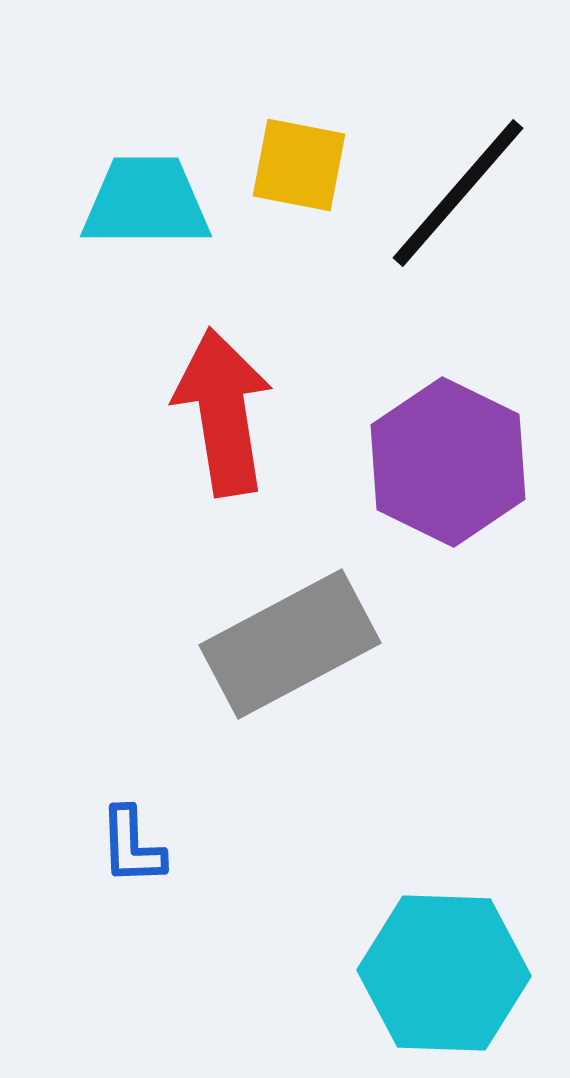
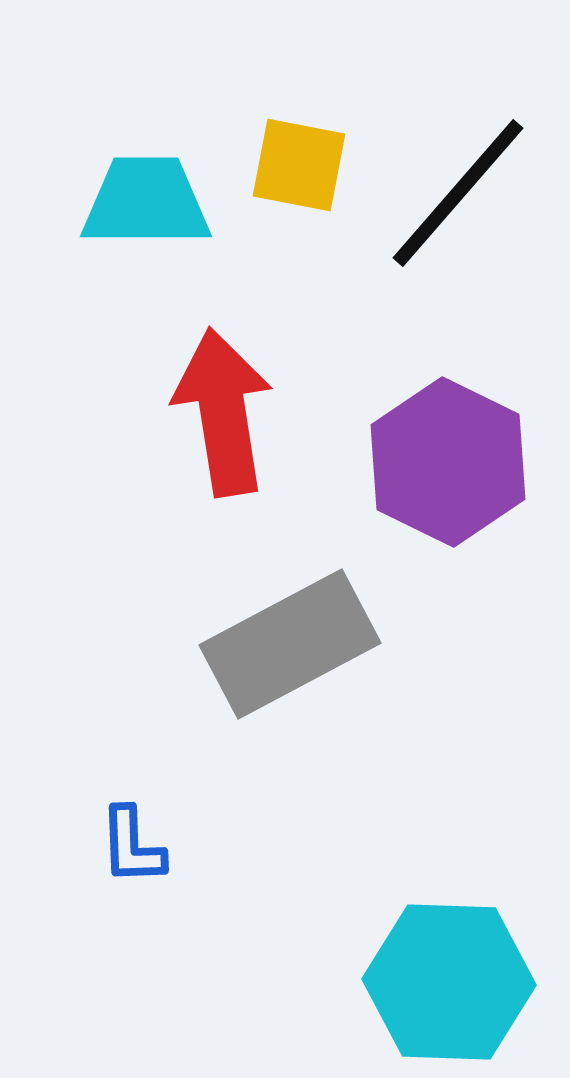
cyan hexagon: moved 5 px right, 9 px down
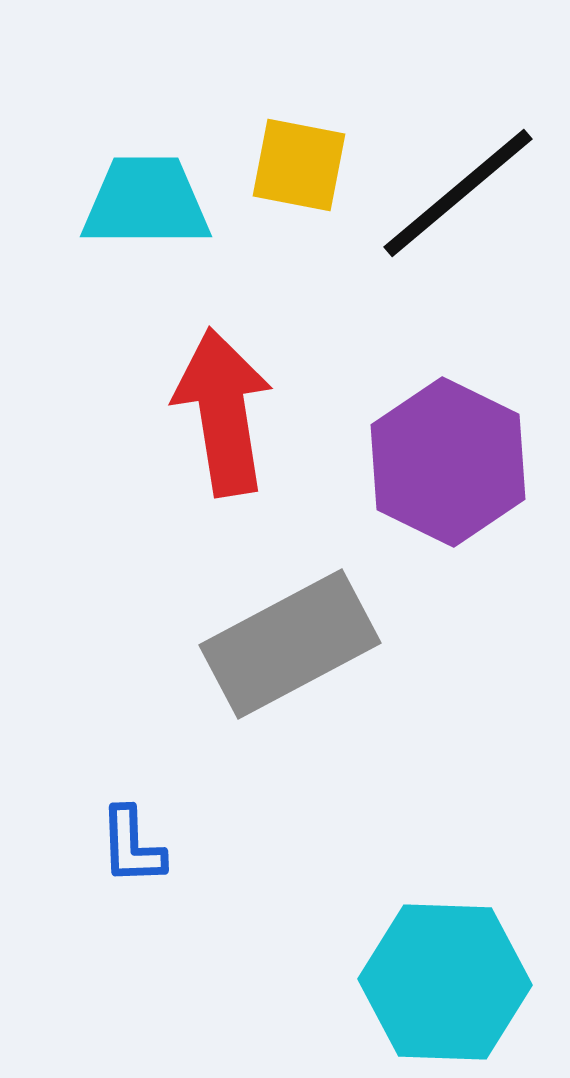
black line: rotated 9 degrees clockwise
cyan hexagon: moved 4 px left
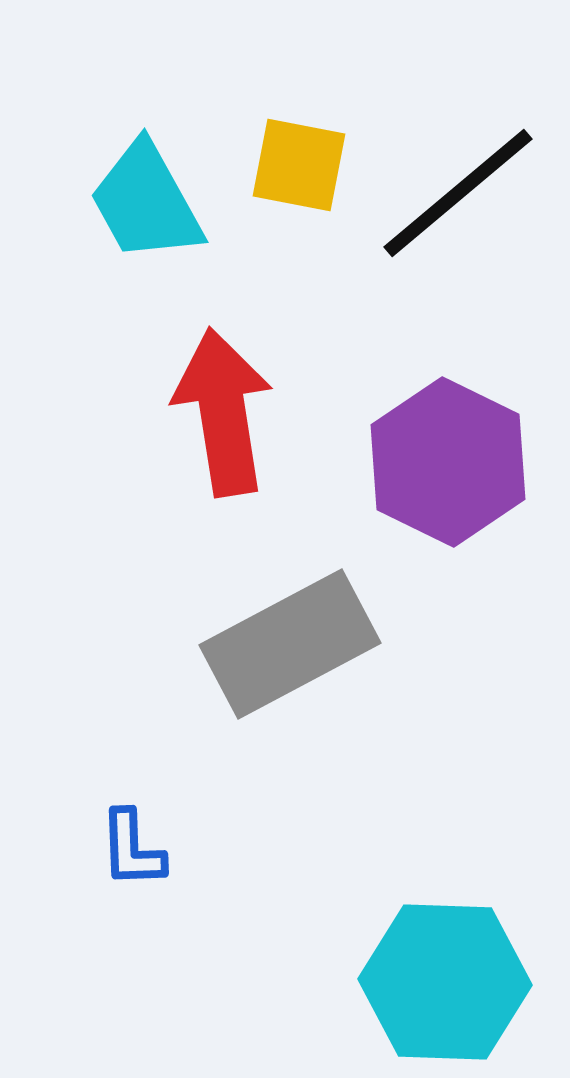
cyan trapezoid: rotated 119 degrees counterclockwise
blue L-shape: moved 3 px down
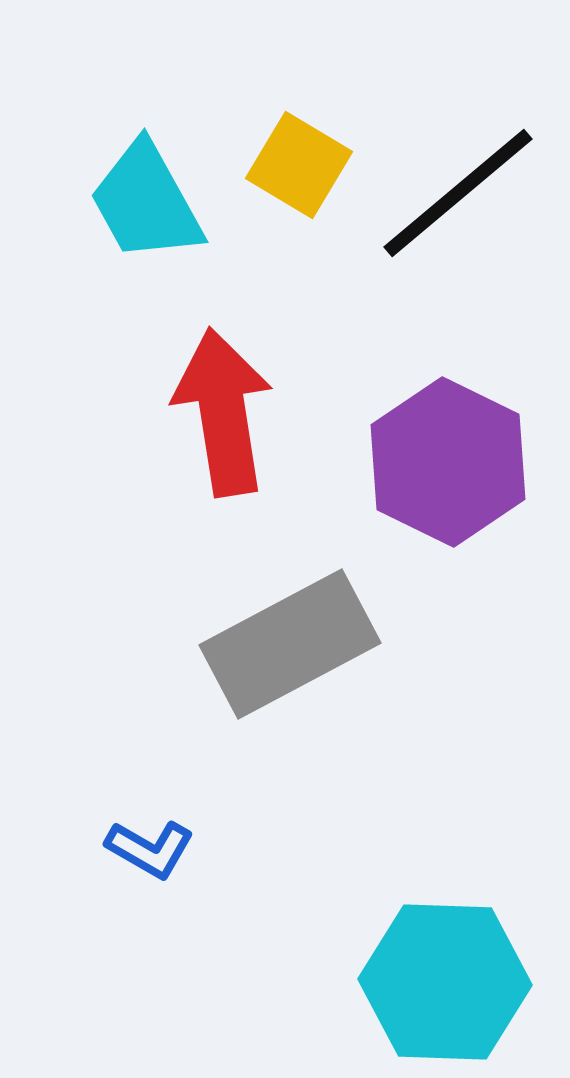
yellow square: rotated 20 degrees clockwise
blue L-shape: moved 18 px right; rotated 58 degrees counterclockwise
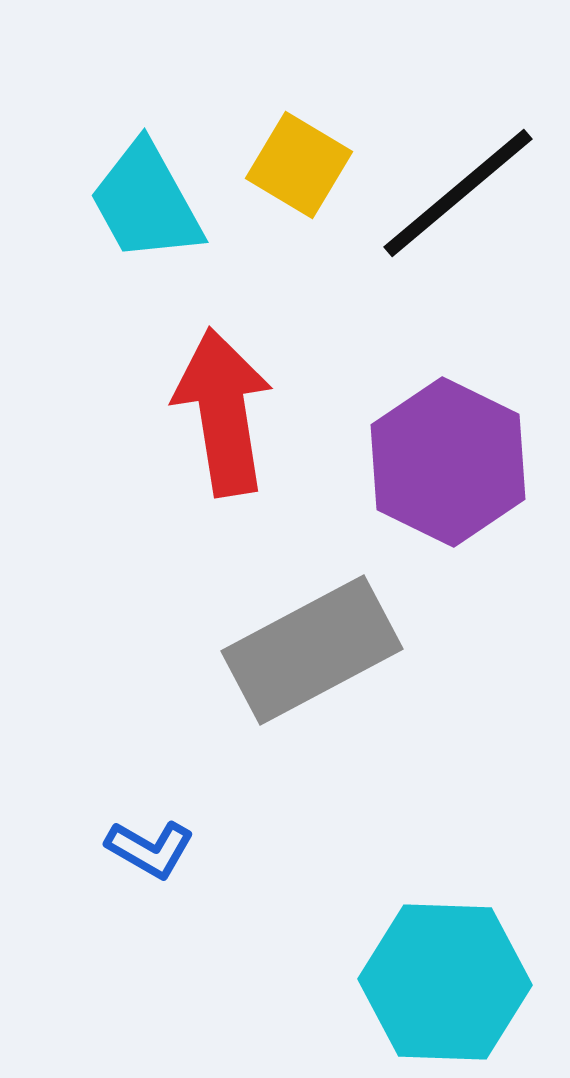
gray rectangle: moved 22 px right, 6 px down
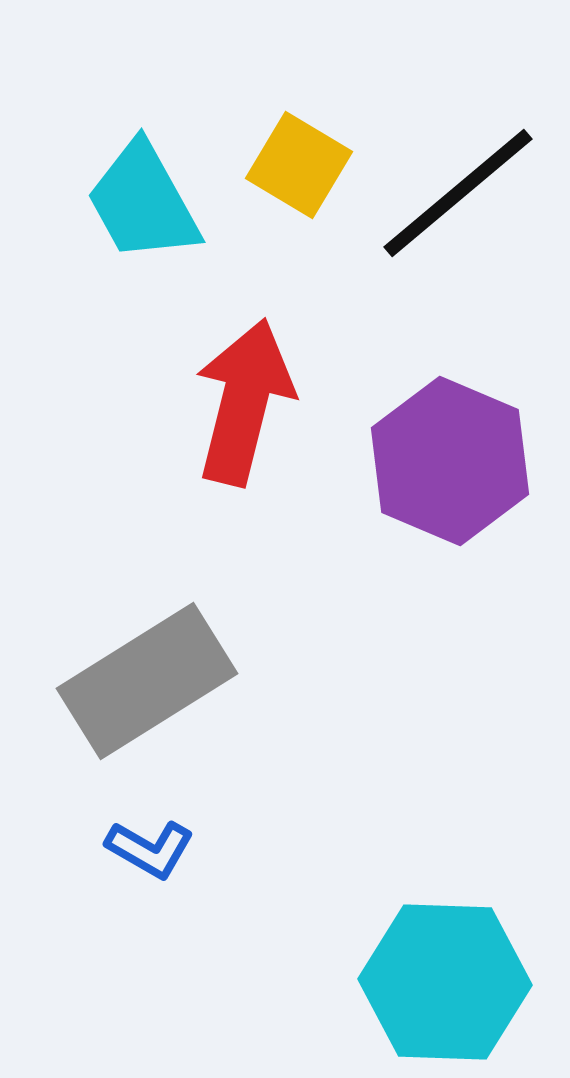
cyan trapezoid: moved 3 px left
red arrow: moved 21 px right, 10 px up; rotated 23 degrees clockwise
purple hexagon: moved 2 px right, 1 px up; rotated 3 degrees counterclockwise
gray rectangle: moved 165 px left, 31 px down; rotated 4 degrees counterclockwise
